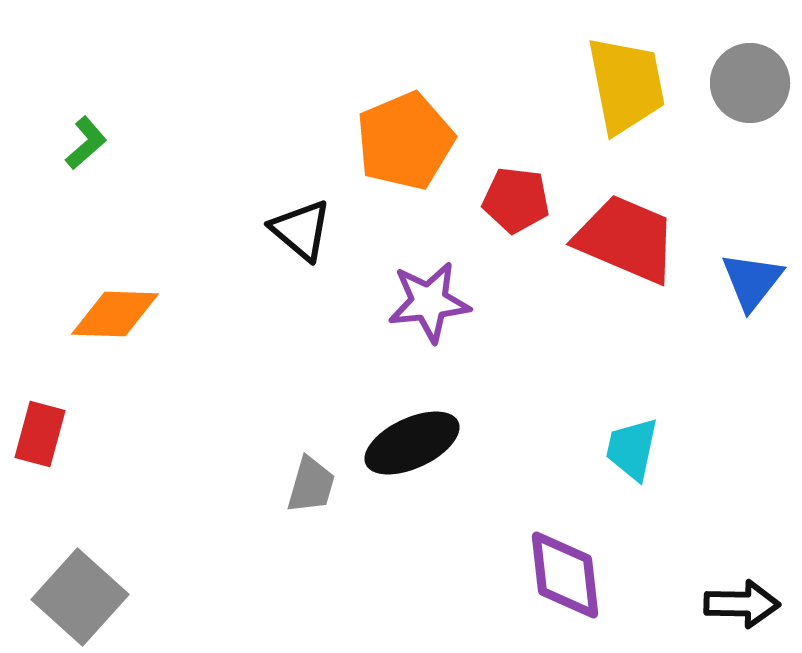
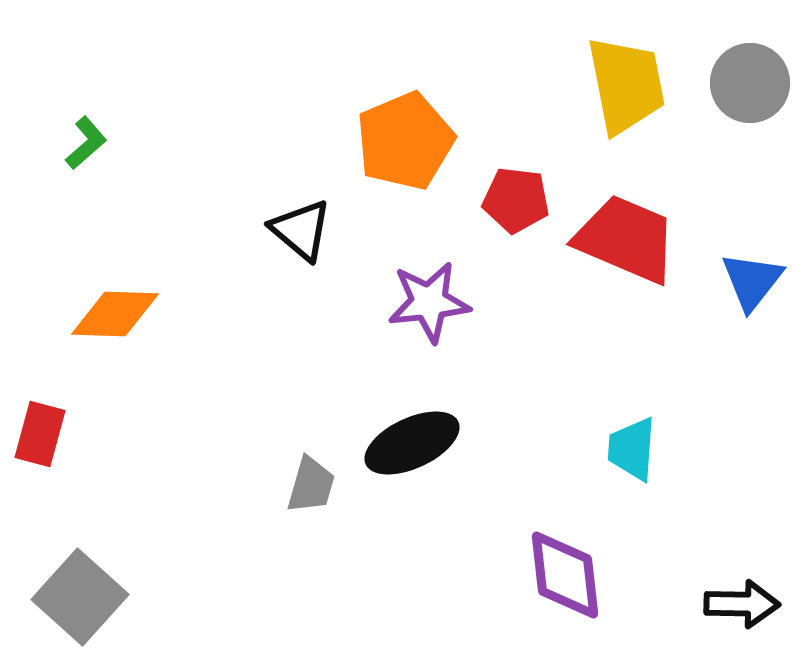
cyan trapezoid: rotated 8 degrees counterclockwise
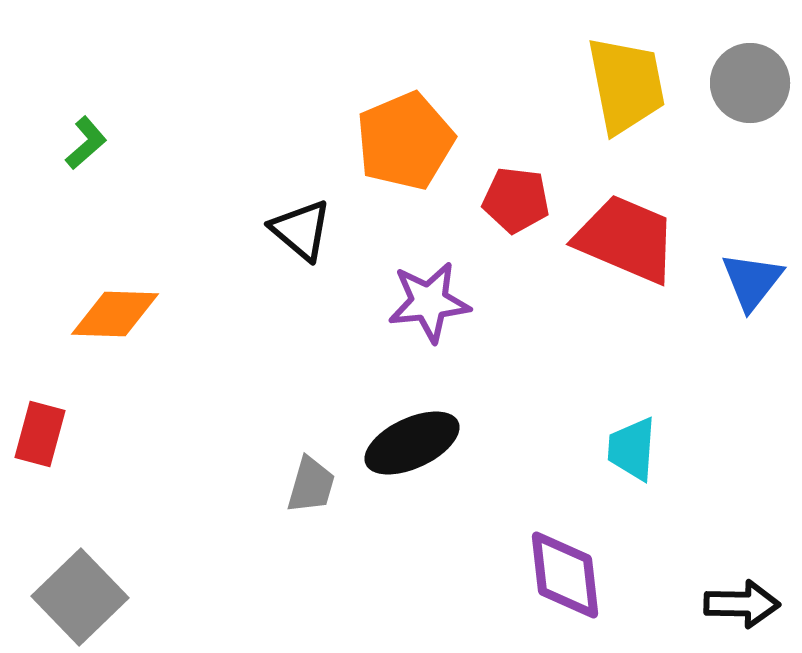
gray square: rotated 4 degrees clockwise
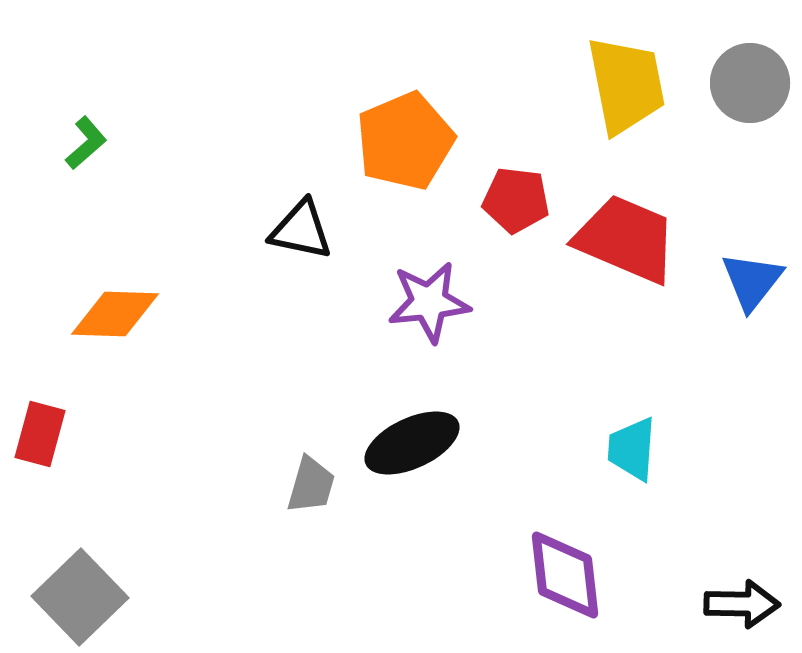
black triangle: rotated 28 degrees counterclockwise
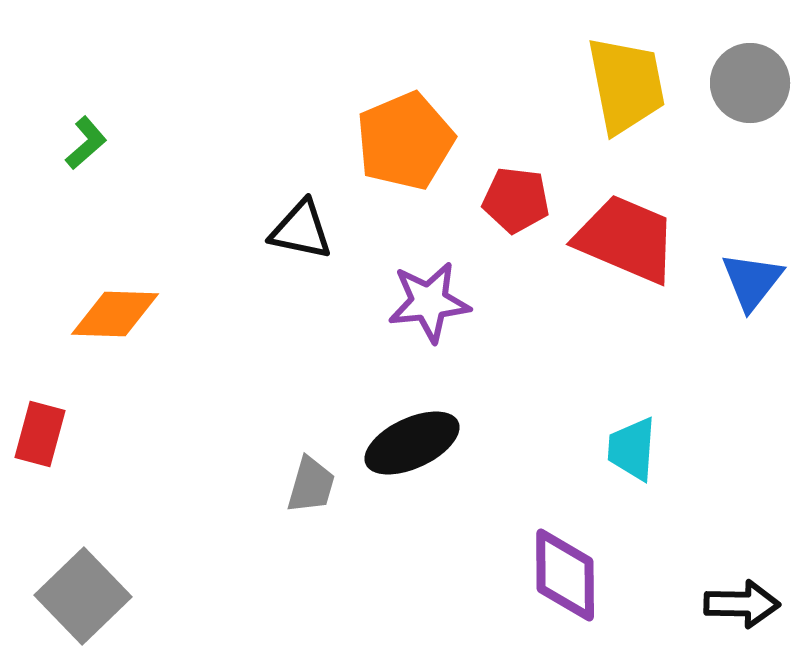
purple diamond: rotated 6 degrees clockwise
gray square: moved 3 px right, 1 px up
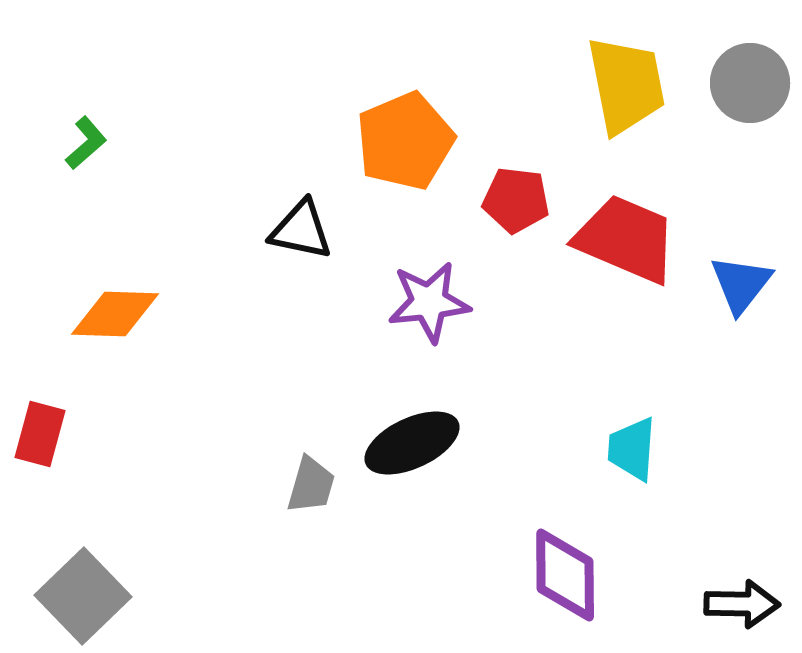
blue triangle: moved 11 px left, 3 px down
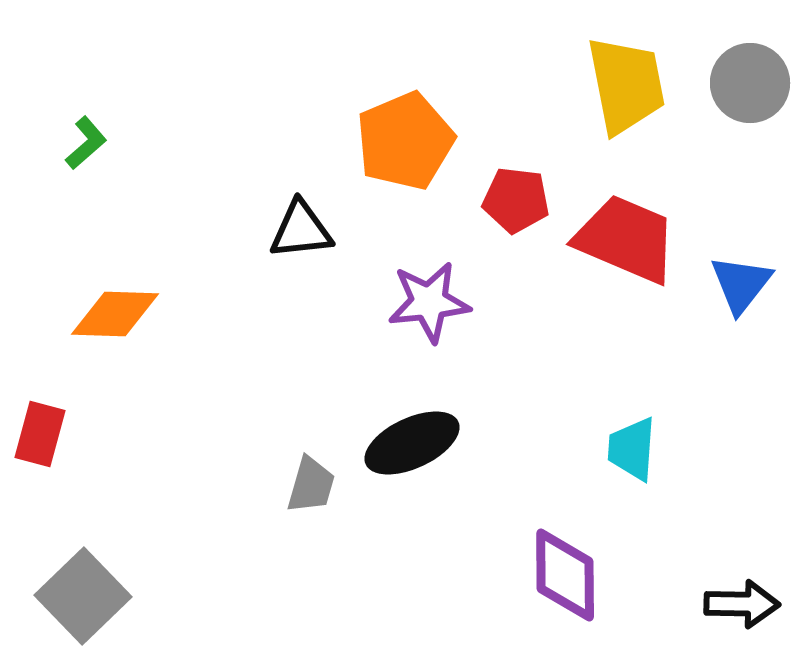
black triangle: rotated 18 degrees counterclockwise
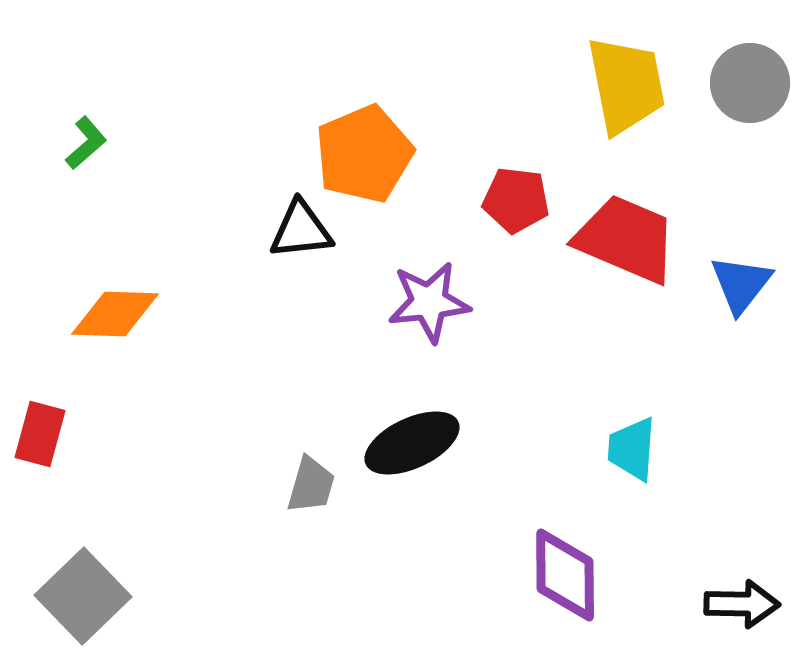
orange pentagon: moved 41 px left, 13 px down
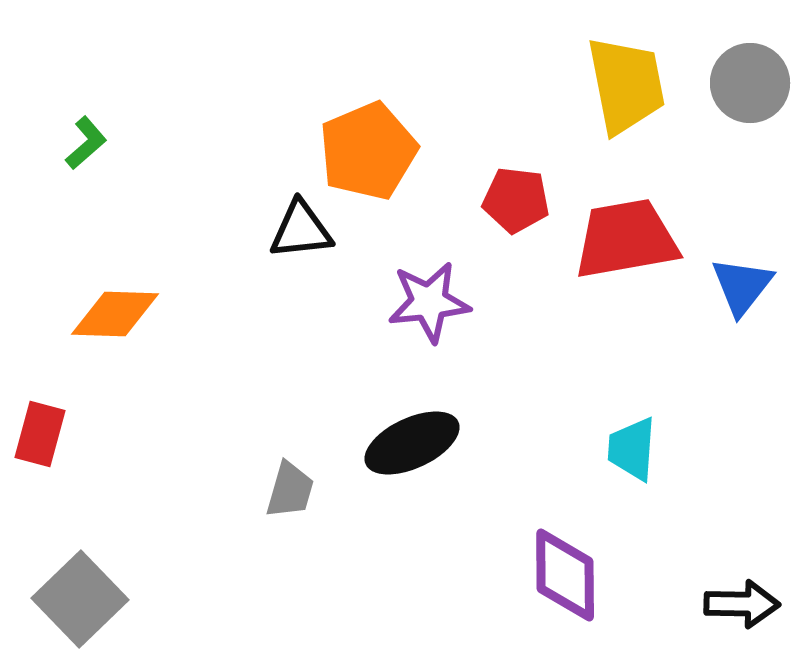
orange pentagon: moved 4 px right, 3 px up
red trapezoid: rotated 33 degrees counterclockwise
blue triangle: moved 1 px right, 2 px down
gray trapezoid: moved 21 px left, 5 px down
gray square: moved 3 px left, 3 px down
